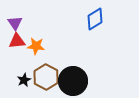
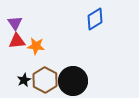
brown hexagon: moved 1 px left, 3 px down
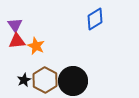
purple triangle: moved 2 px down
orange star: rotated 18 degrees clockwise
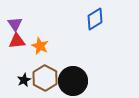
purple triangle: moved 1 px up
orange star: moved 4 px right
brown hexagon: moved 2 px up
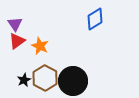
red triangle: rotated 30 degrees counterclockwise
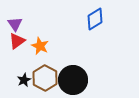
black circle: moved 1 px up
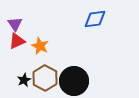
blue diamond: rotated 25 degrees clockwise
red triangle: rotated 12 degrees clockwise
black circle: moved 1 px right, 1 px down
